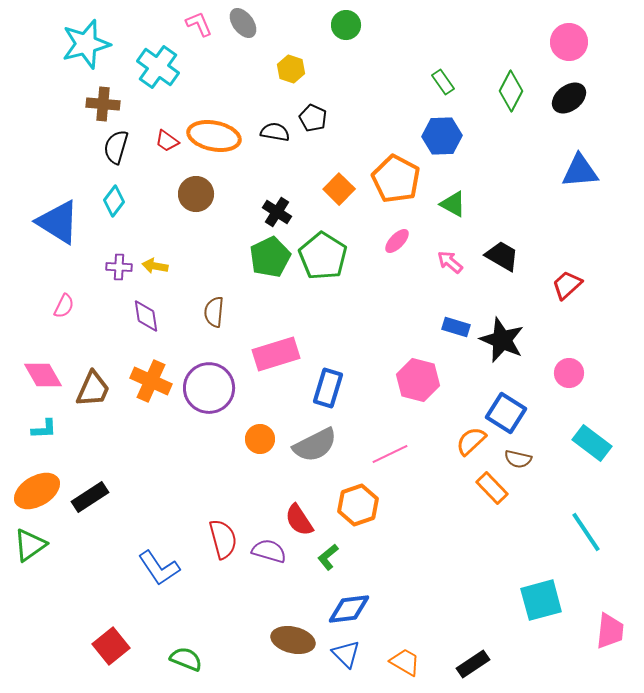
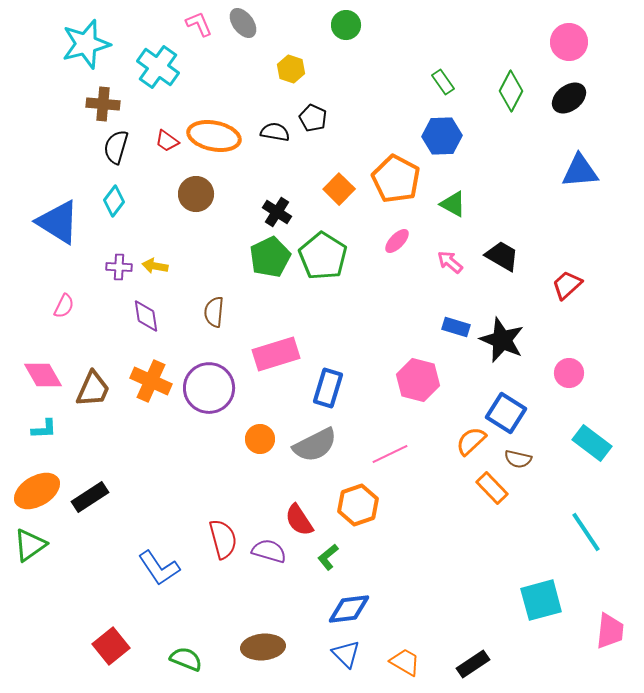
brown ellipse at (293, 640): moved 30 px left, 7 px down; rotated 18 degrees counterclockwise
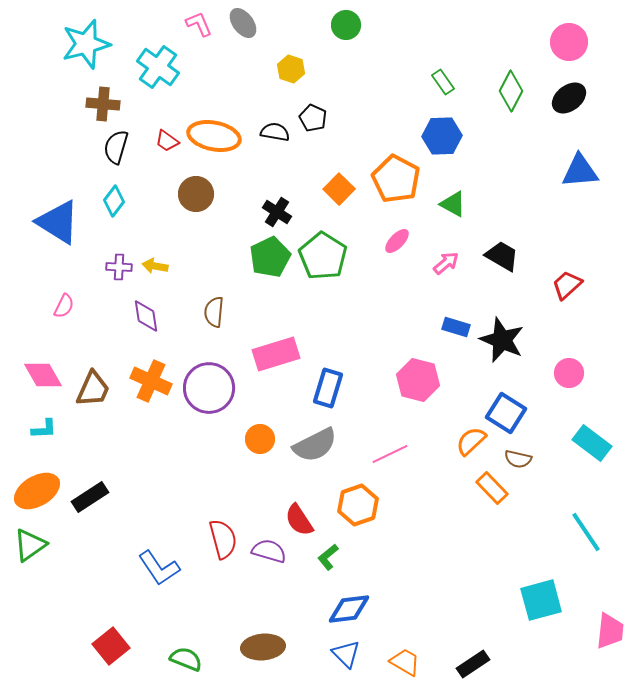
pink arrow at (450, 262): moved 4 px left, 1 px down; rotated 100 degrees clockwise
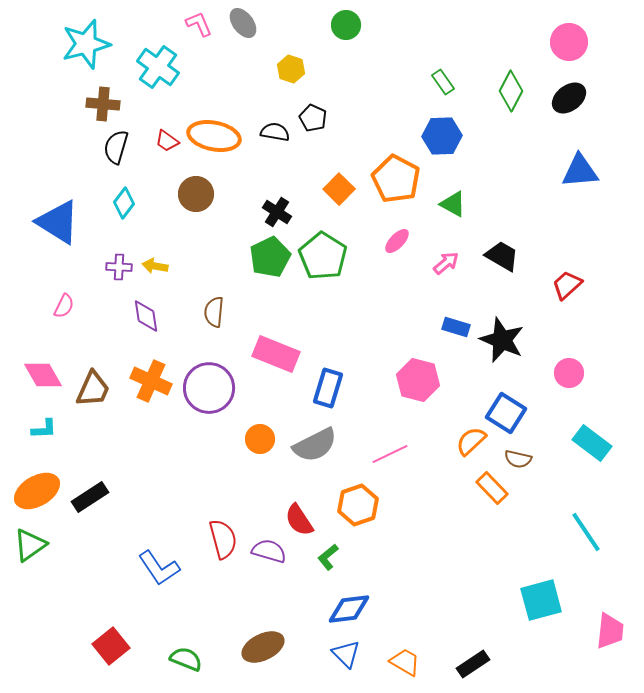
cyan diamond at (114, 201): moved 10 px right, 2 px down
pink rectangle at (276, 354): rotated 39 degrees clockwise
brown ellipse at (263, 647): rotated 21 degrees counterclockwise
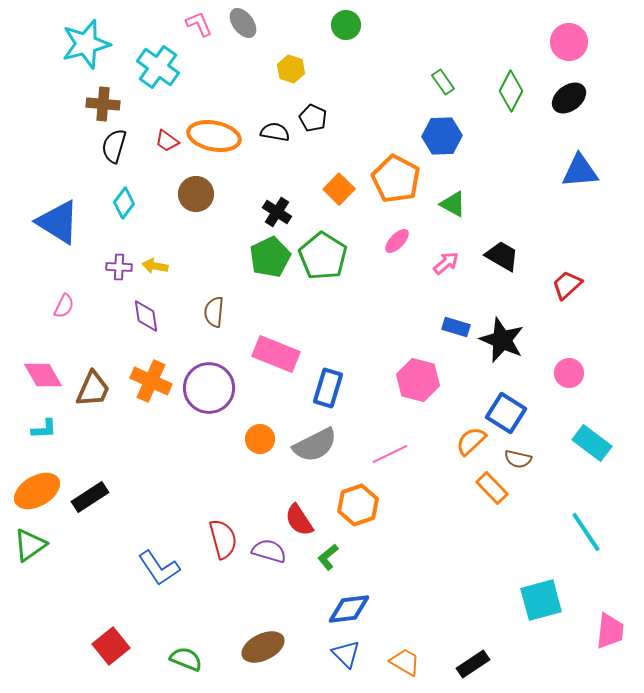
black semicircle at (116, 147): moved 2 px left, 1 px up
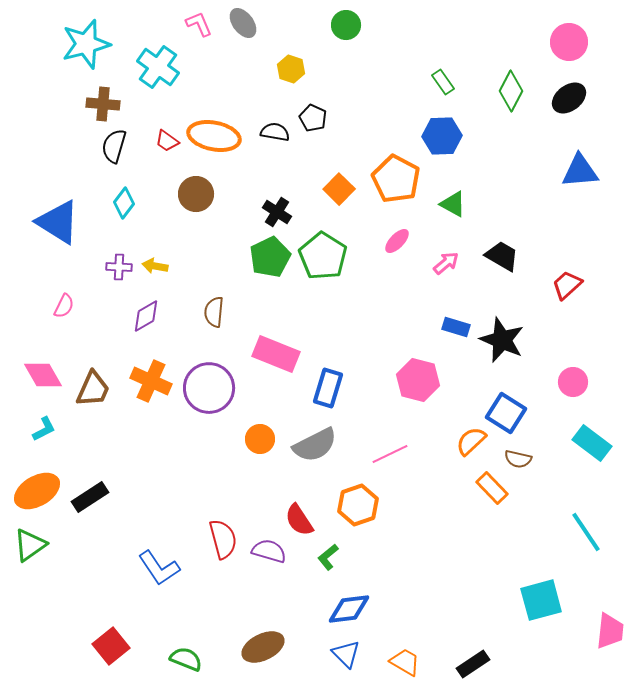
purple diamond at (146, 316): rotated 68 degrees clockwise
pink circle at (569, 373): moved 4 px right, 9 px down
cyan L-shape at (44, 429): rotated 24 degrees counterclockwise
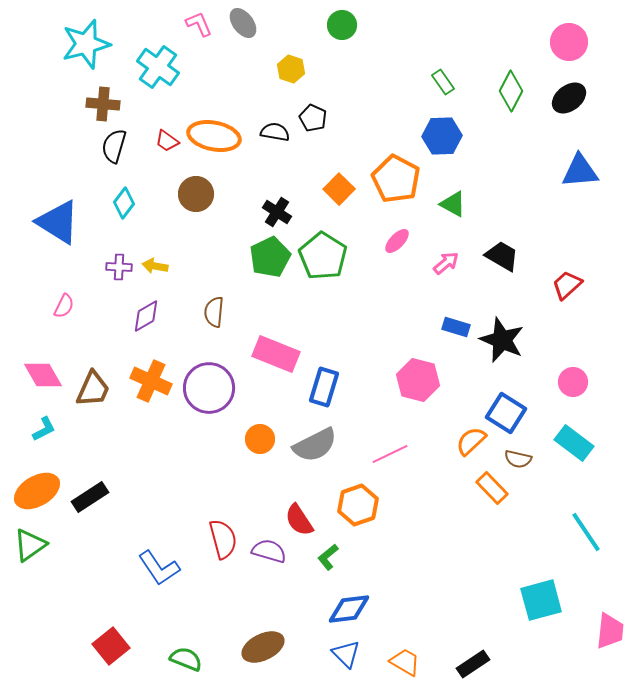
green circle at (346, 25): moved 4 px left
blue rectangle at (328, 388): moved 4 px left, 1 px up
cyan rectangle at (592, 443): moved 18 px left
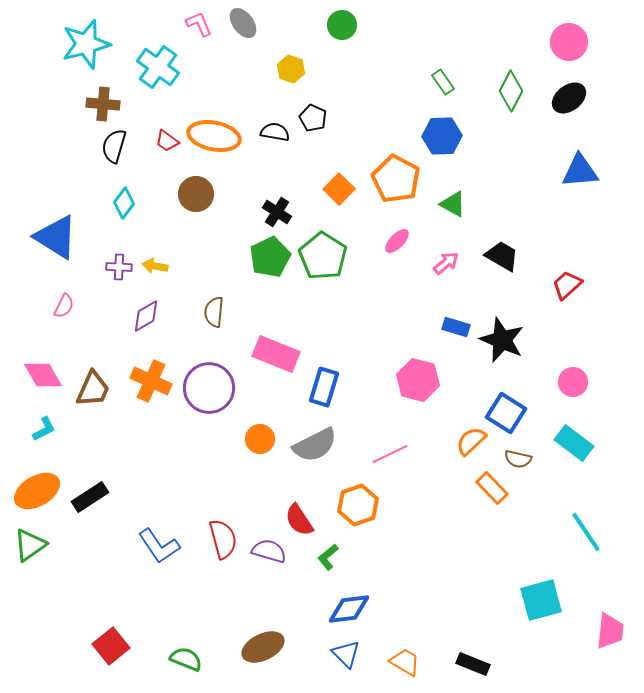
blue triangle at (58, 222): moved 2 px left, 15 px down
blue L-shape at (159, 568): moved 22 px up
black rectangle at (473, 664): rotated 56 degrees clockwise
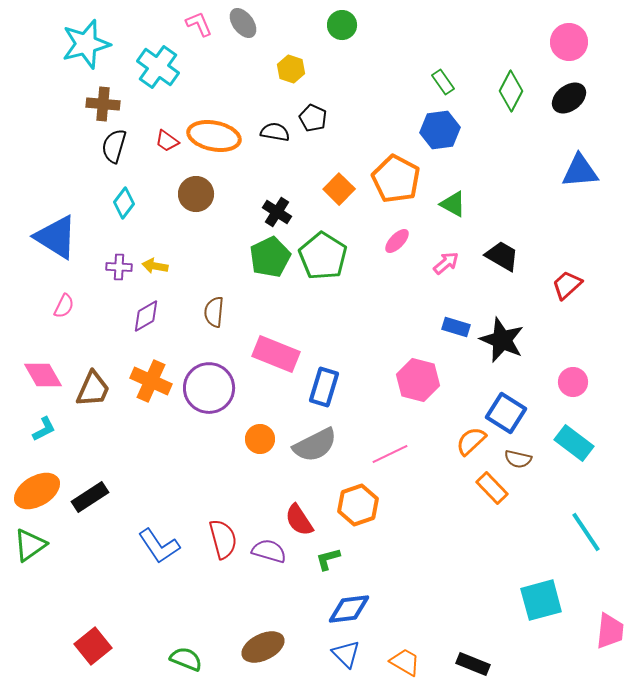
blue hexagon at (442, 136): moved 2 px left, 6 px up; rotated 6 degrees counterclockwise
green L-shape at (328, 557): moved 2 px down; rotated 24 degrees clockwise
red square at (111, 646): moved 18 px left
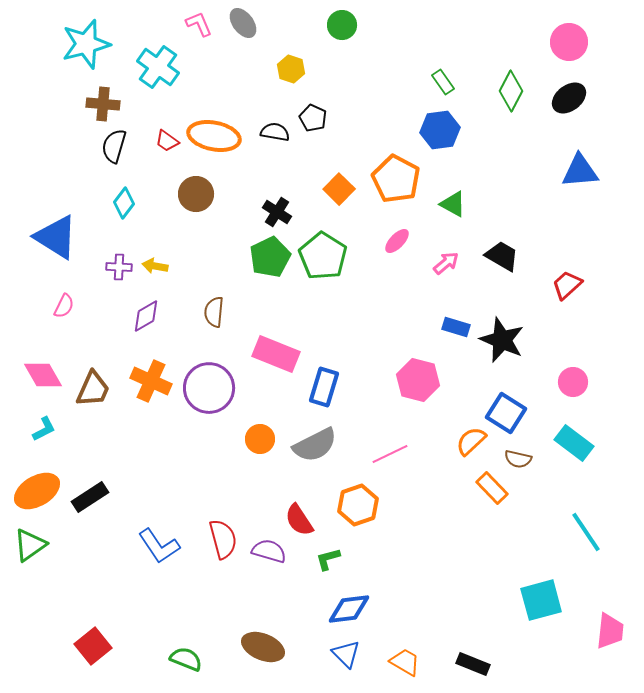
brown ellipse at (263, 647): rotated 48 degrees clockwise
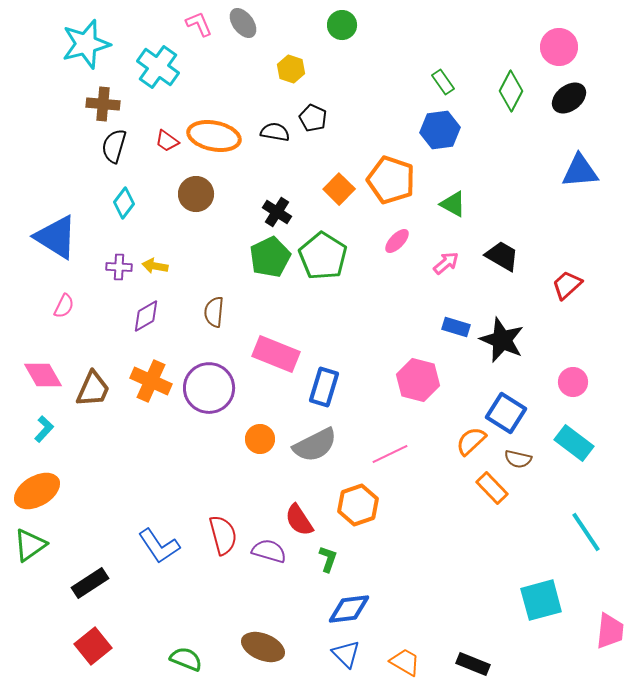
pink circle at (569, 42): moved 10 px left, 5 px down
orange pentagon at (396, 179): moved 5 px left, 1 px down; rotated 9 degrees counterclockwise
cyan L-shape at (44, 429): rotated 20 degrees counterclockwise
black rectangle at (90, 497): moved 86 px down
red semicircle at (223, 539): moved 4 px up
green L-shape at (328, 559): rotated 124 degrees clockwise
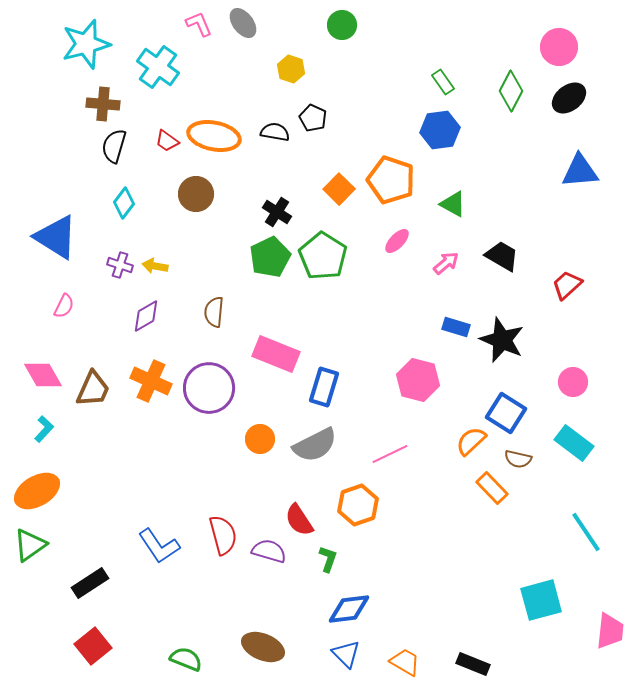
purple cross at (119, 267): moved 1 px right, 2 px up; rotated 15 degrees clockwise
